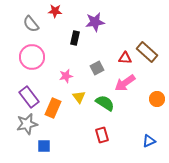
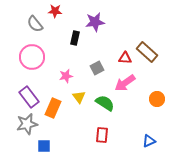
gray semicircle: moved 4 px right
red rectangle: rotated 21 degrees clockwise
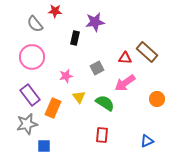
purple rectangle: moved 1 px right, 2 px up
blue triangle: moved 2 px left
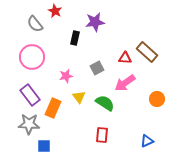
red star: rotated 24 degrees clockwise
gray star: moved 2 px right; rotated 15 degrees clockwise
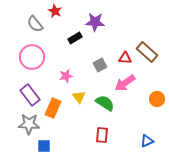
purple star: rotated 12 degrees clockwise
black rectangle: rotated 48 degrees clockwise
gray square: moved 3 px right, 3 px up
